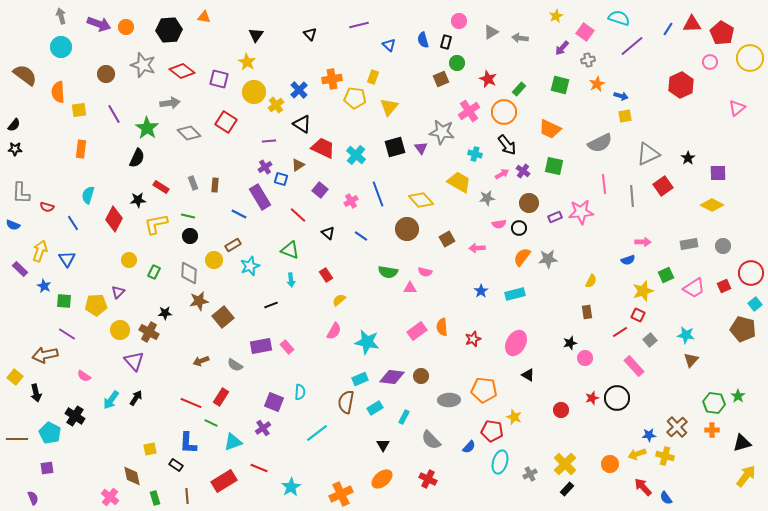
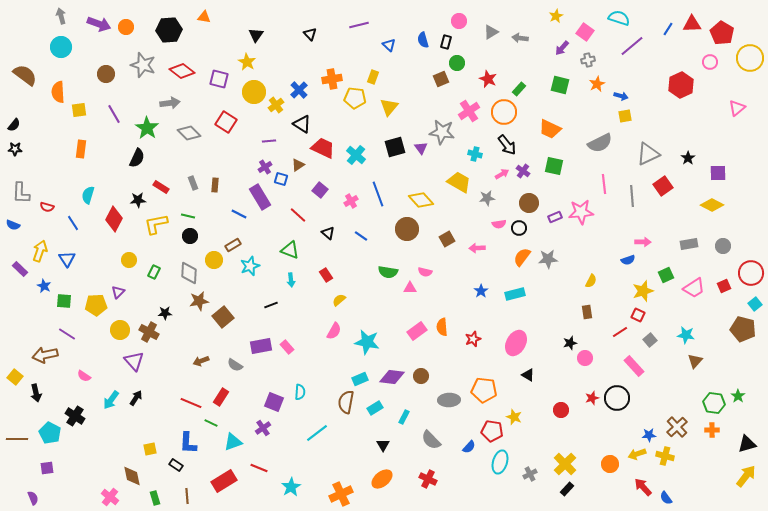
brown triangle at (691, 360): moved 4 px right, 1 px down
black triangle at (742, 443): moved 5 px right, 1 px down
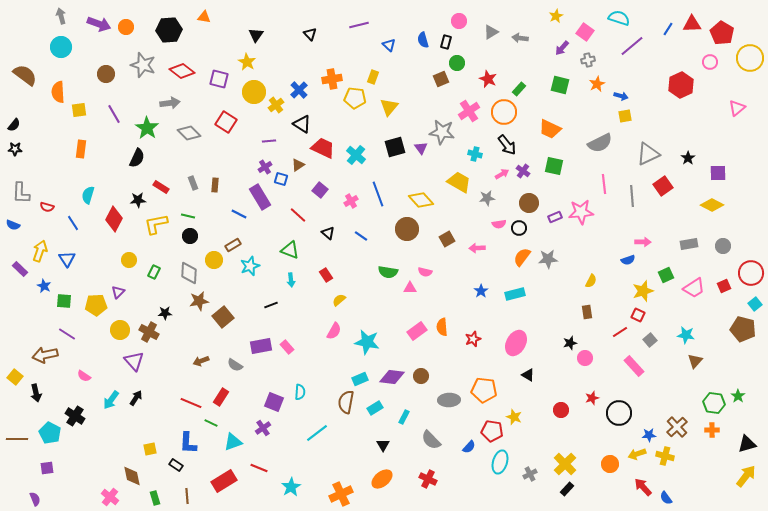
black circle at (617, 398): moved 2 px right, 15 px down
purple semicircle at (33, 498): moved 2 px right, 1 px down
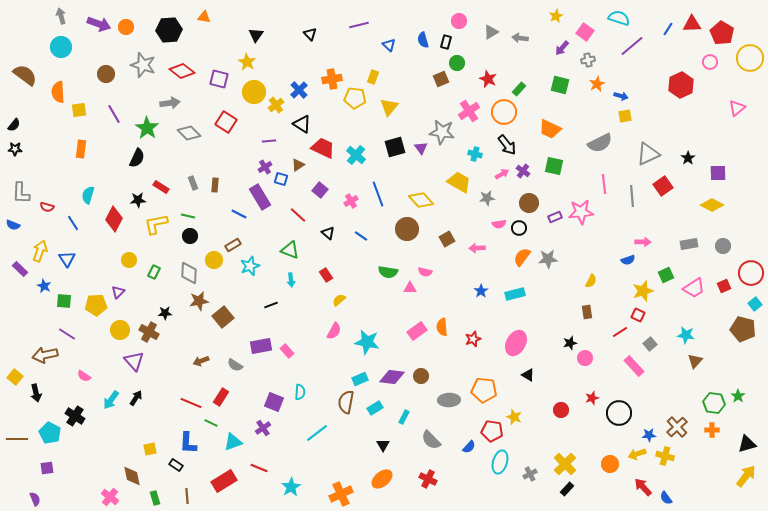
gray square at (650, 340): moved 4 px down
pink rectangle at (287, 347): moved 4 px down
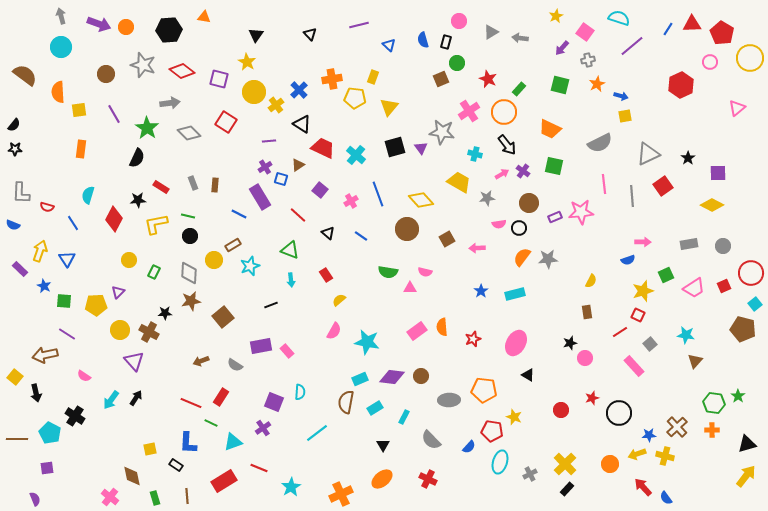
brown star at (199, 301): moved 8 px left
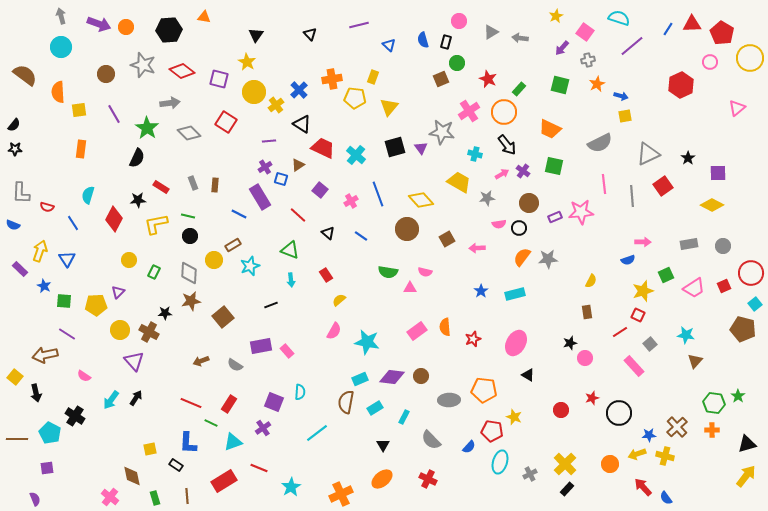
orange semicircle at (442, 327): moved 3 px right
red rectangle at (221, 397): moved 8 px right, 7 px down
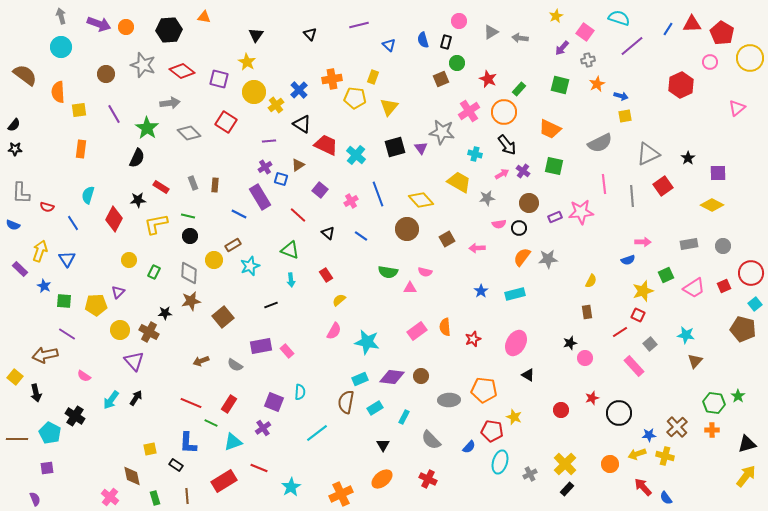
red trapezoid at (323, 148): moved 3 px right, 3 px up
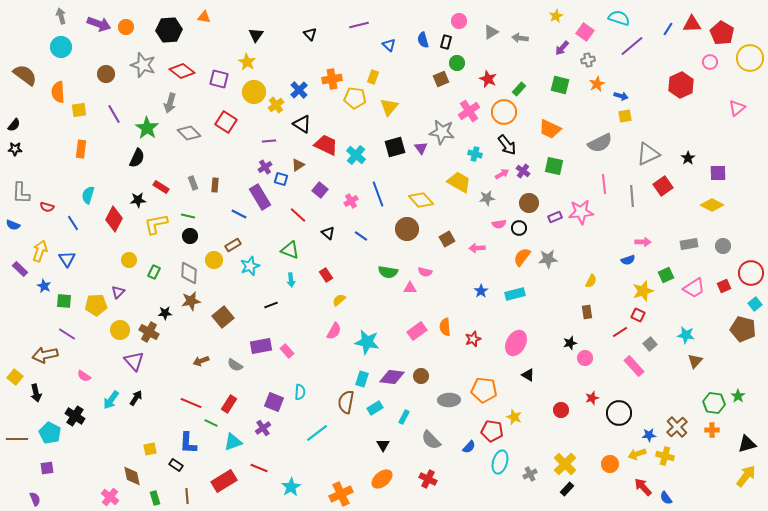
gray arrow at (170, 103): rotated 114 degrees clockwise
cyan rectangle at (360, 379): moved 2 px right; rotated 49 degrees counterclockwise
